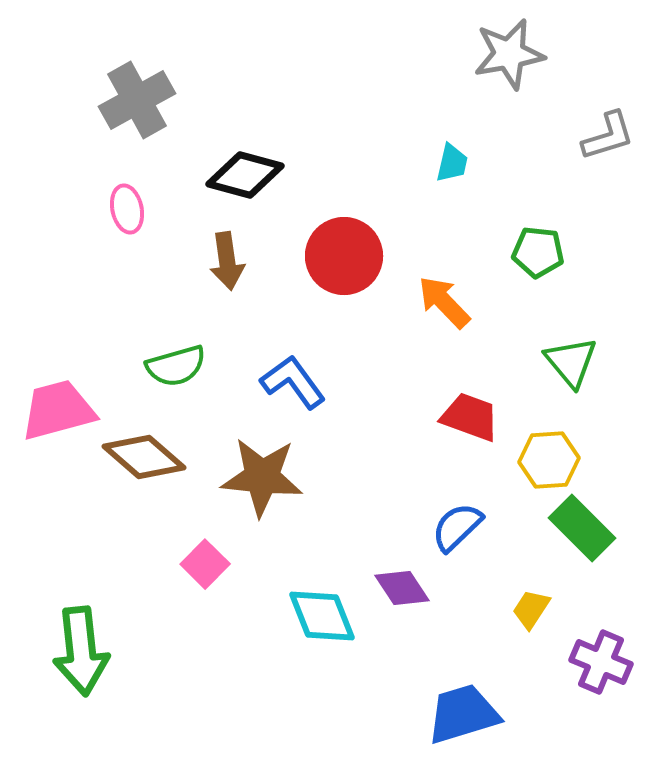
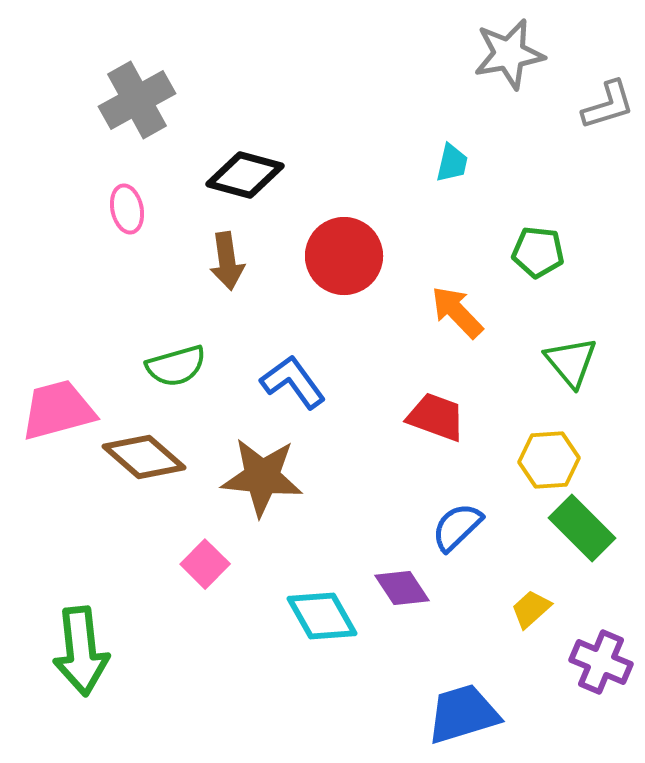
gray L-shape: moved 31 px up
orange arrow: moved 13 px right, 10 px down
red trapezoid: moved 34 px left
yellow trapezoid: rotated 15 degrees clockwise
cyan diamond: rotated 8 degrees counterclockwise
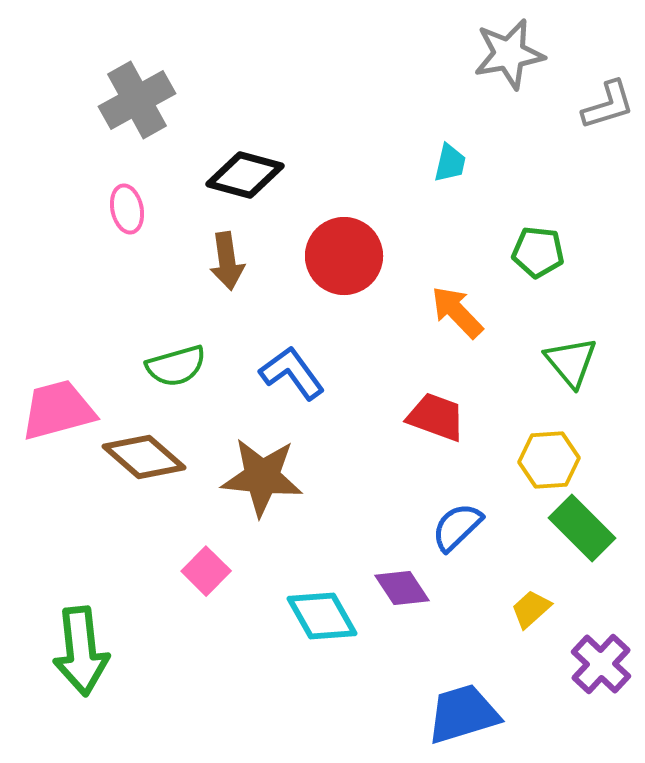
cyan trapezoid: moved 2 px left
blue L-shape: moved 1 px left, 9 px up
pink square: moved 1 px right, 7 px down
purple cross: moved 2 px down; rotated 20 degrees clockwise
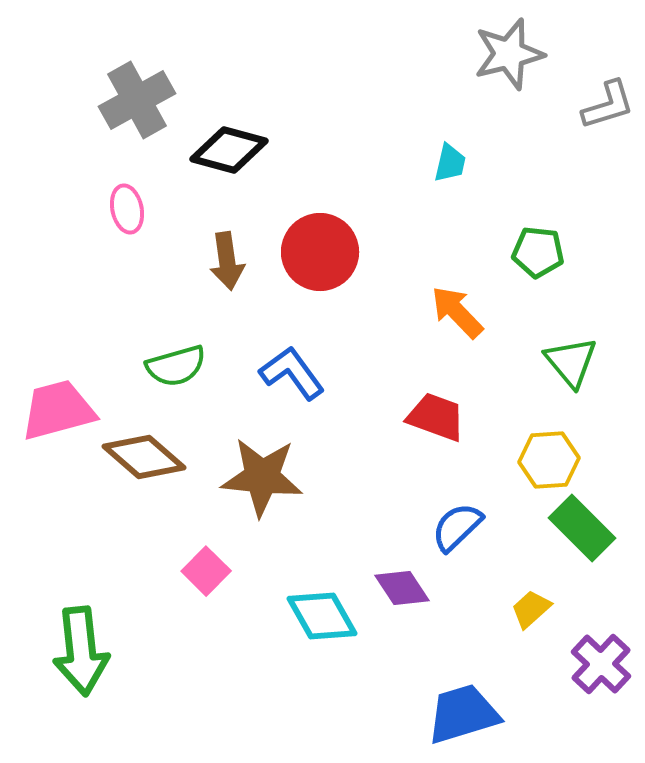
gray star: rotated 4 degrees counterclockwise
black diamond: moved 16 px left, 25 px up
red circle: moved 24 px left, 4 px up
